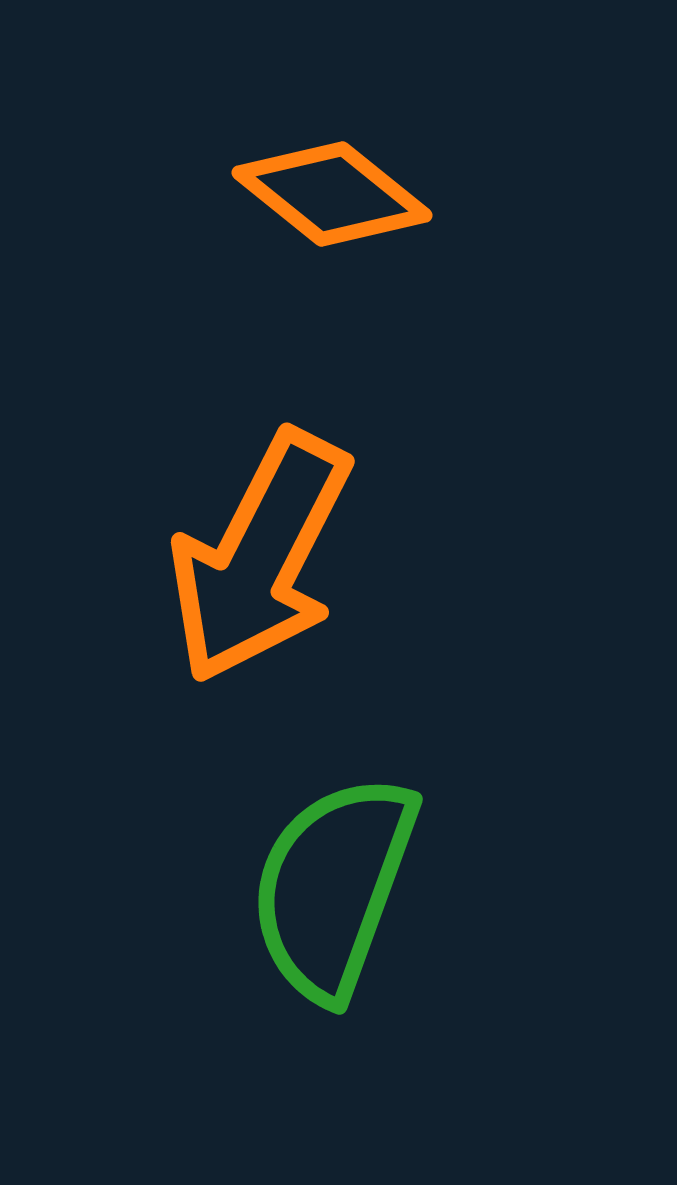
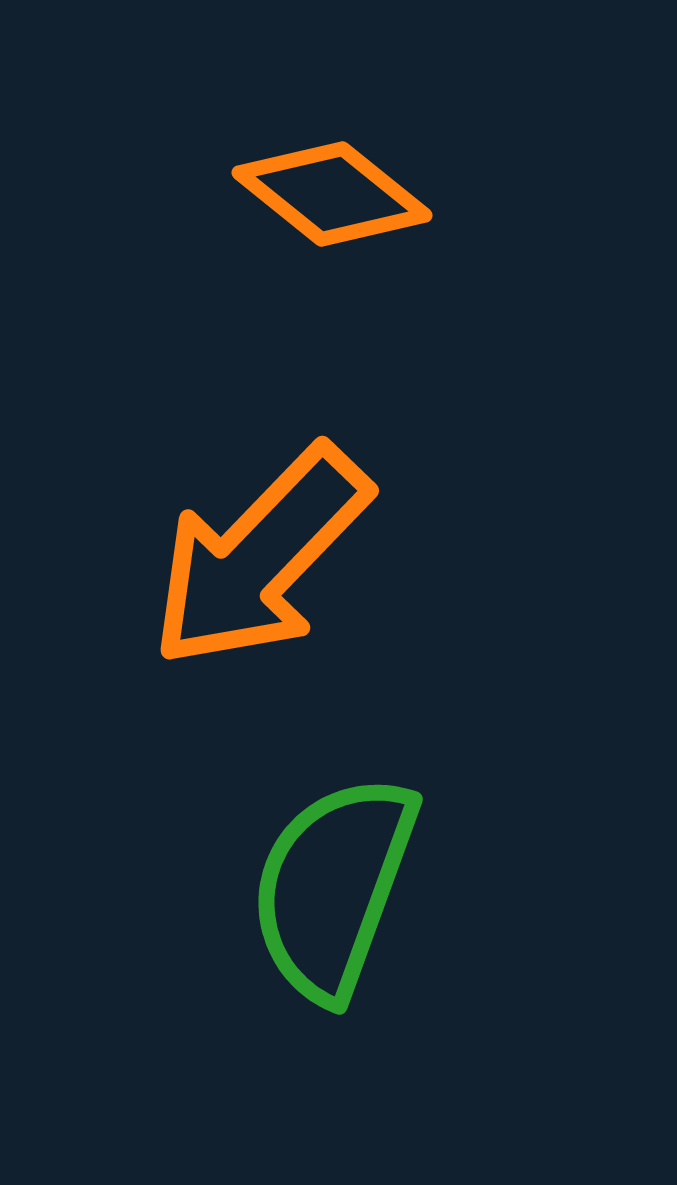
orange arrow: rotated 17 degrees clockwise
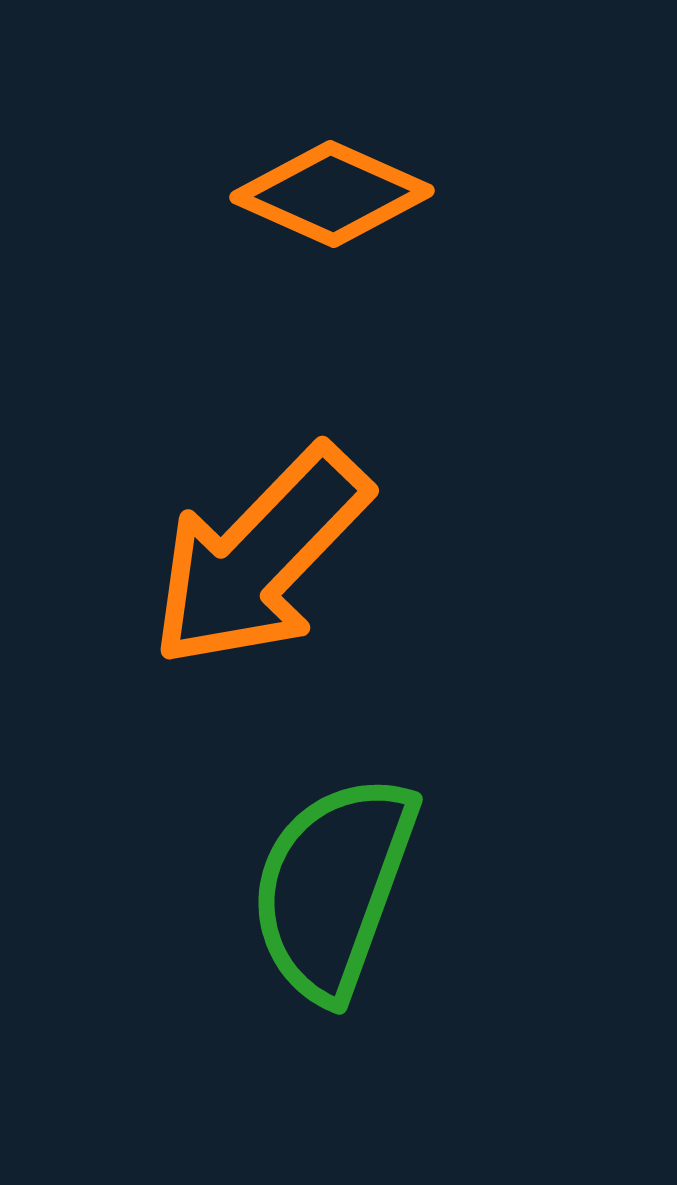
orange diamond: rotated 15 degrees counterclockwise
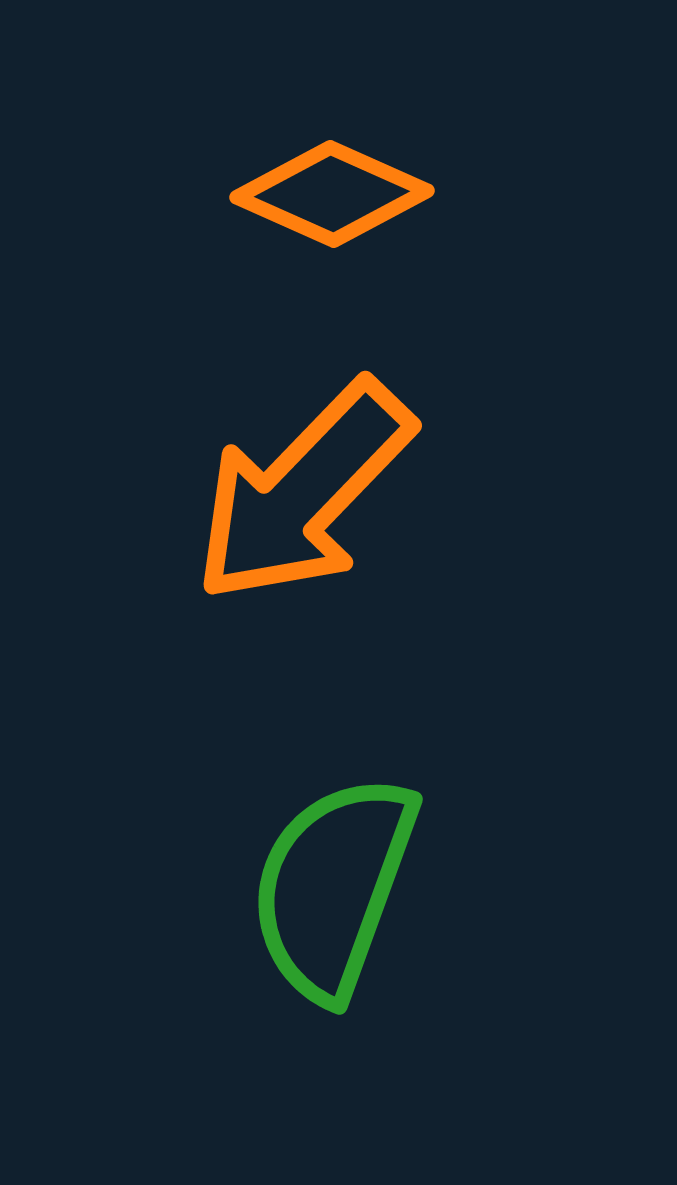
orange arrow: moved 43 px right, 65 px up
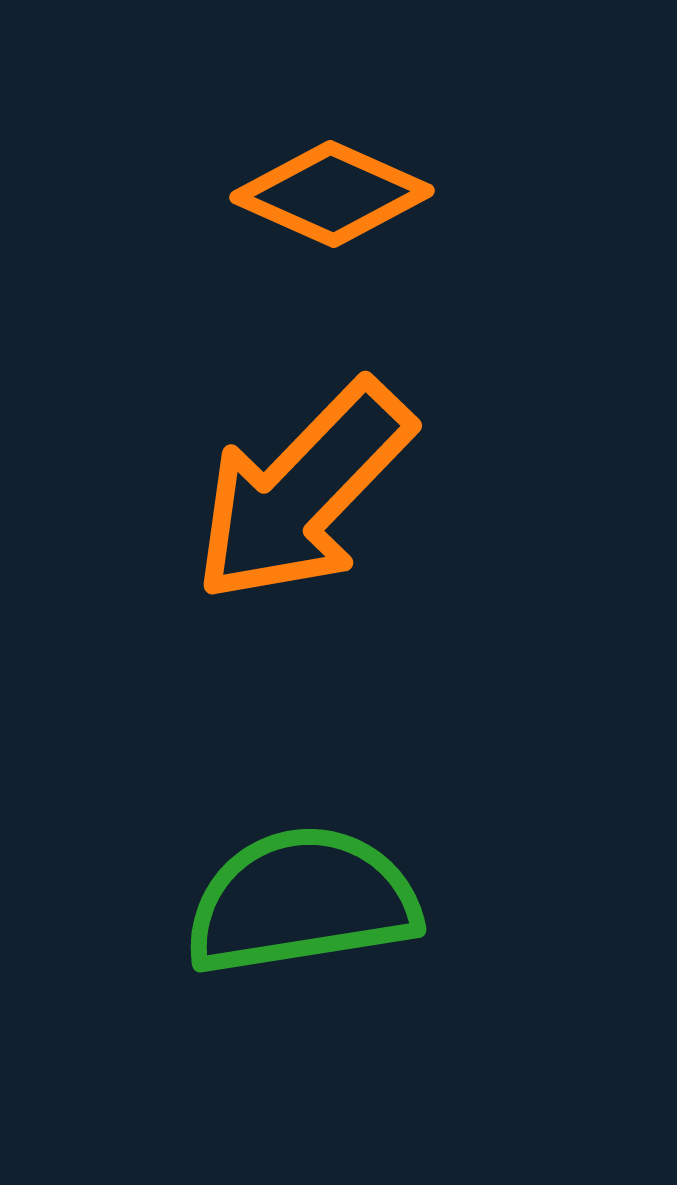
green semicircle: moved 31 px left, 14 px down; rotated 61 degrees clockwise
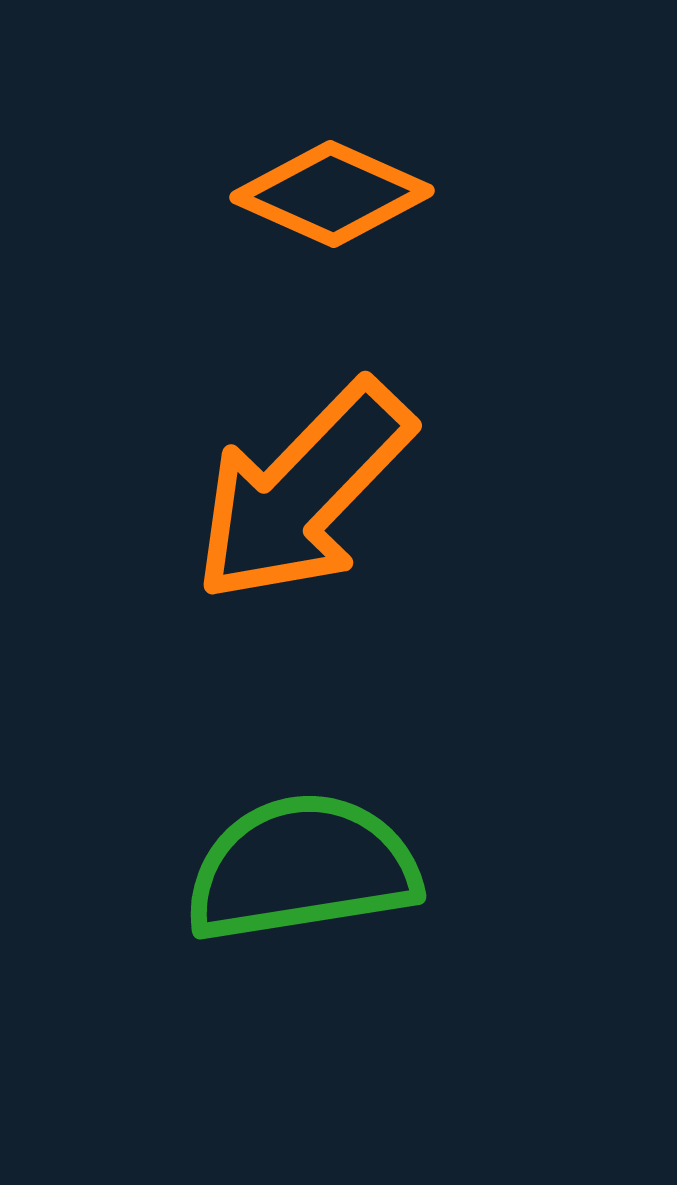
green semicircle: moved 33 px up
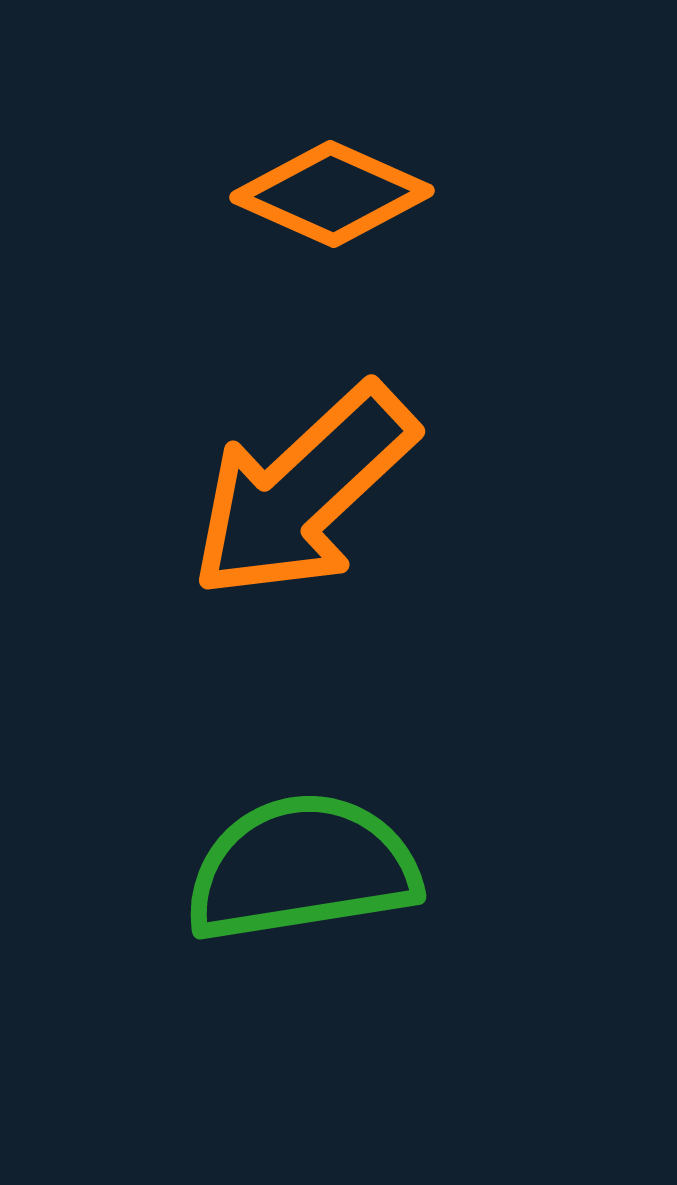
orange arrow: rotated 3 degrees clockwise
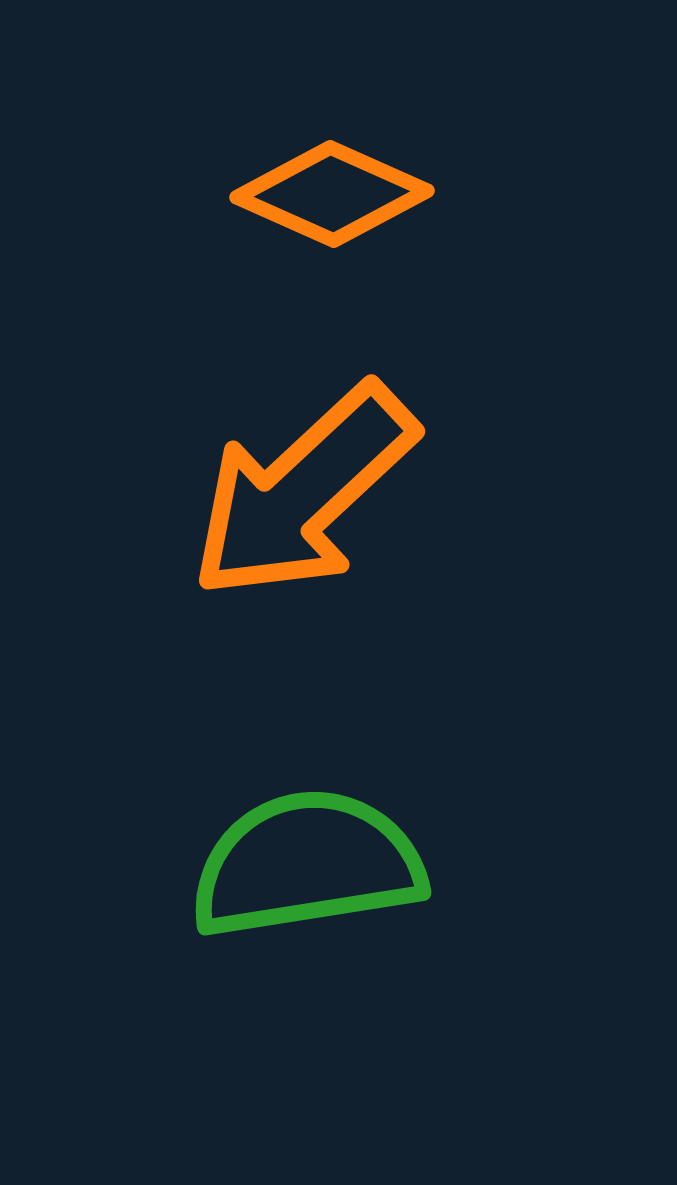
green semicircle: moved 5 px right, 4 px up
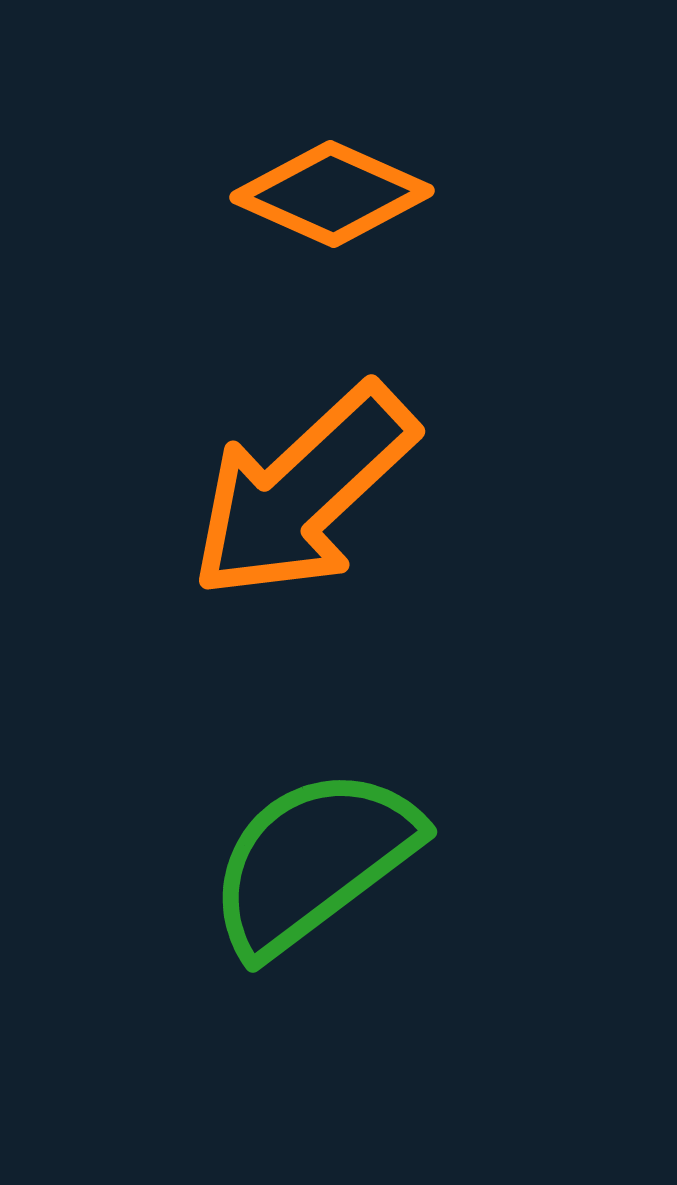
green semicircle: moved 6 px right, 3 px up; rotated 28 degrees counterclockwise
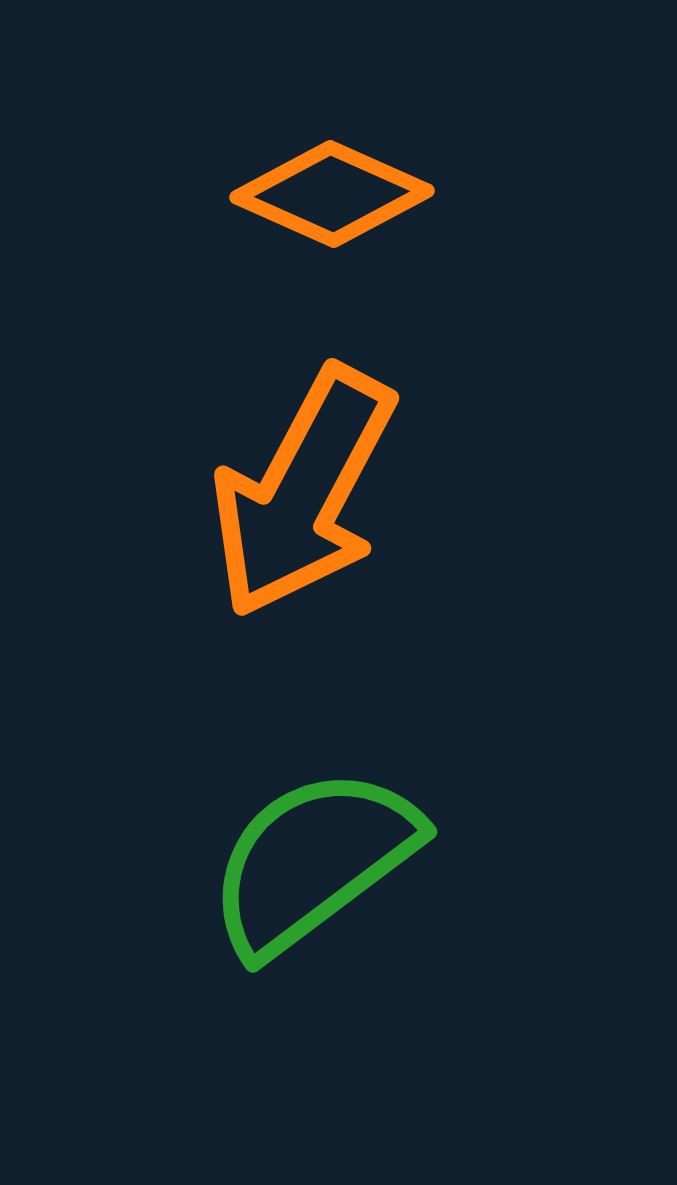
orange arrow: rotated 19 degrees counterclockwise
